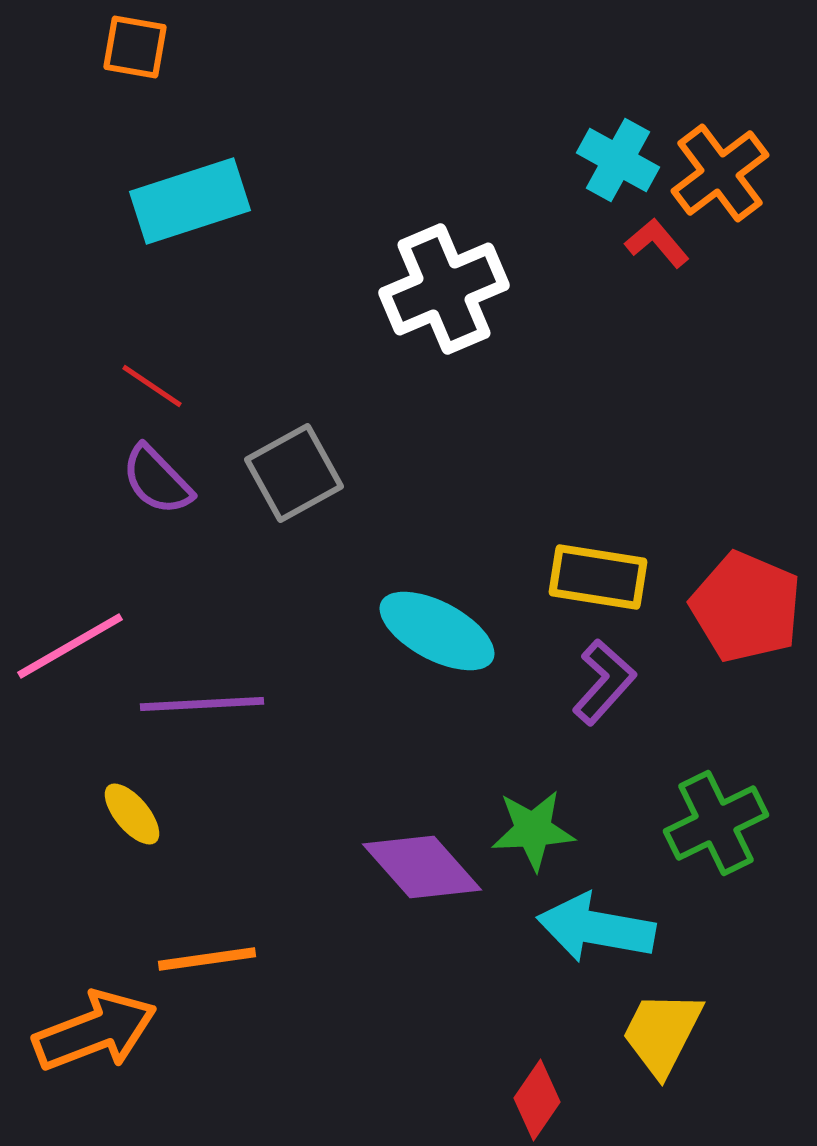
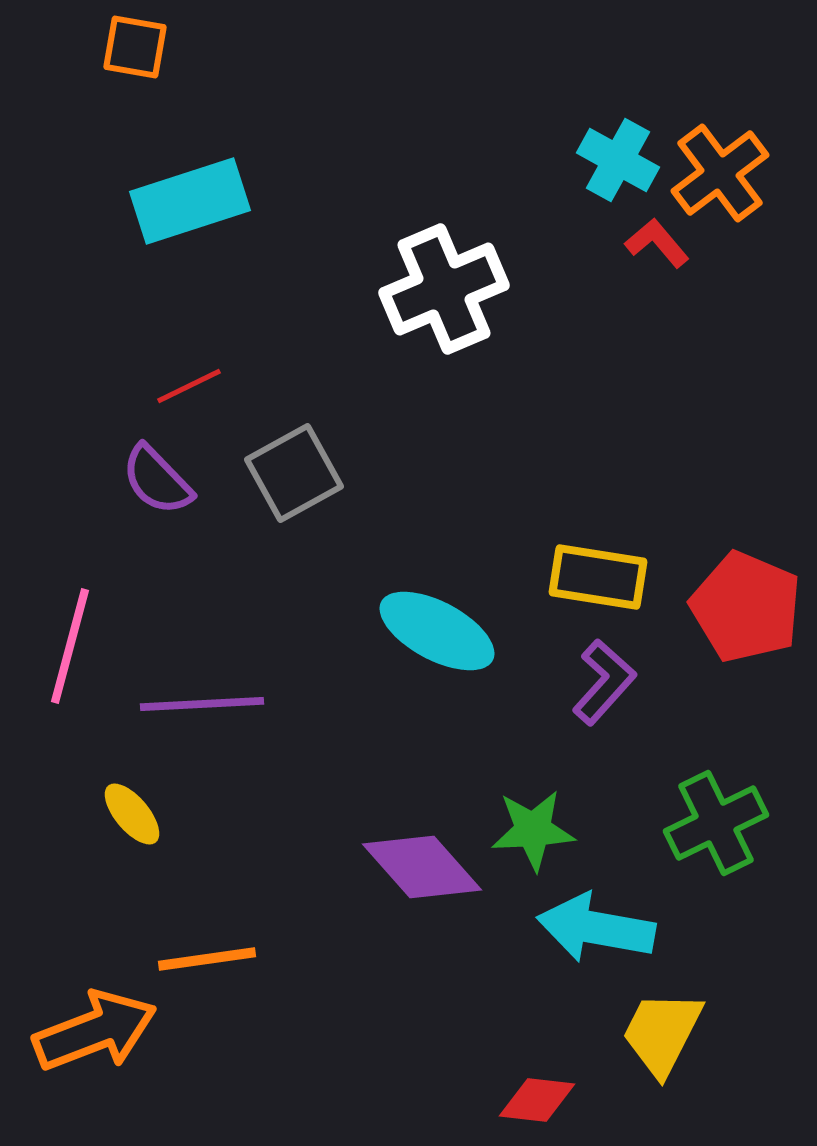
red line: moved 37 px right; rotated 60 degrees counterclockwise
pink line: rotated 45 degrees counterclockwise
red diamond: rotated 62 degrees clockwise
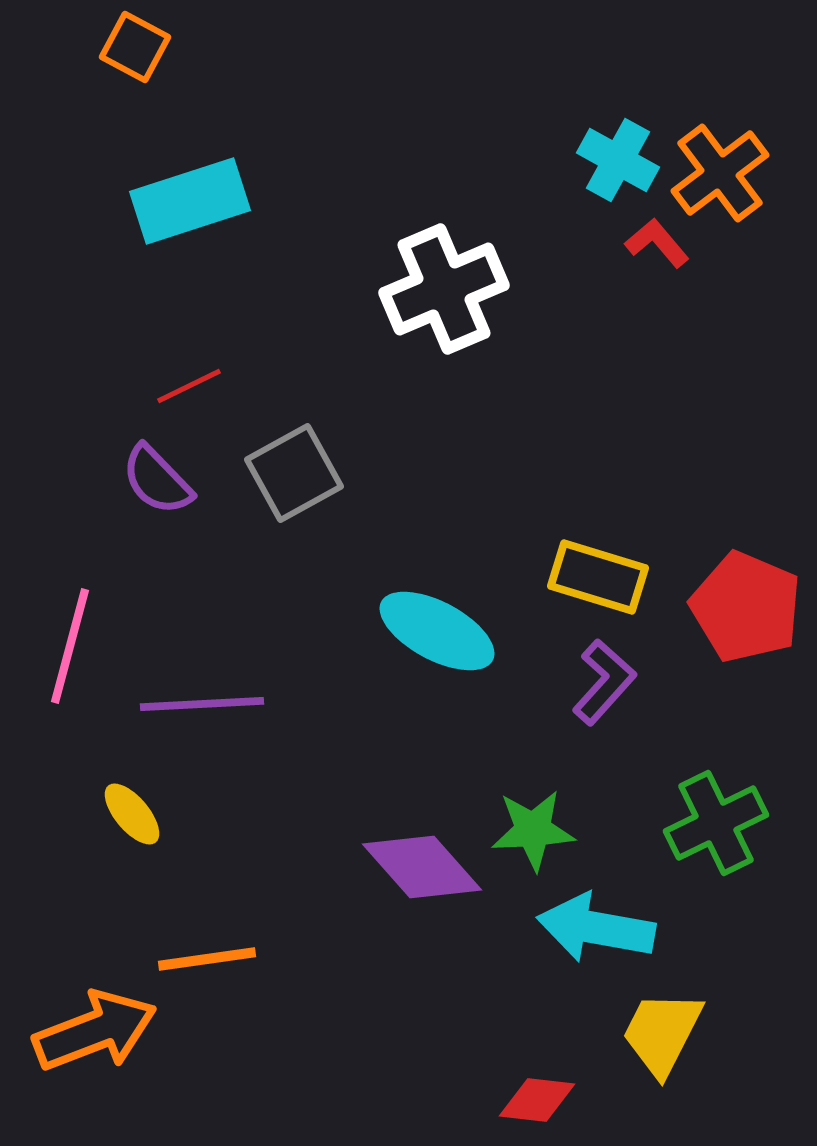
orange square: rotated 18 degrees clockwise
yellow rectangle: rotated 8 degrees clockwise
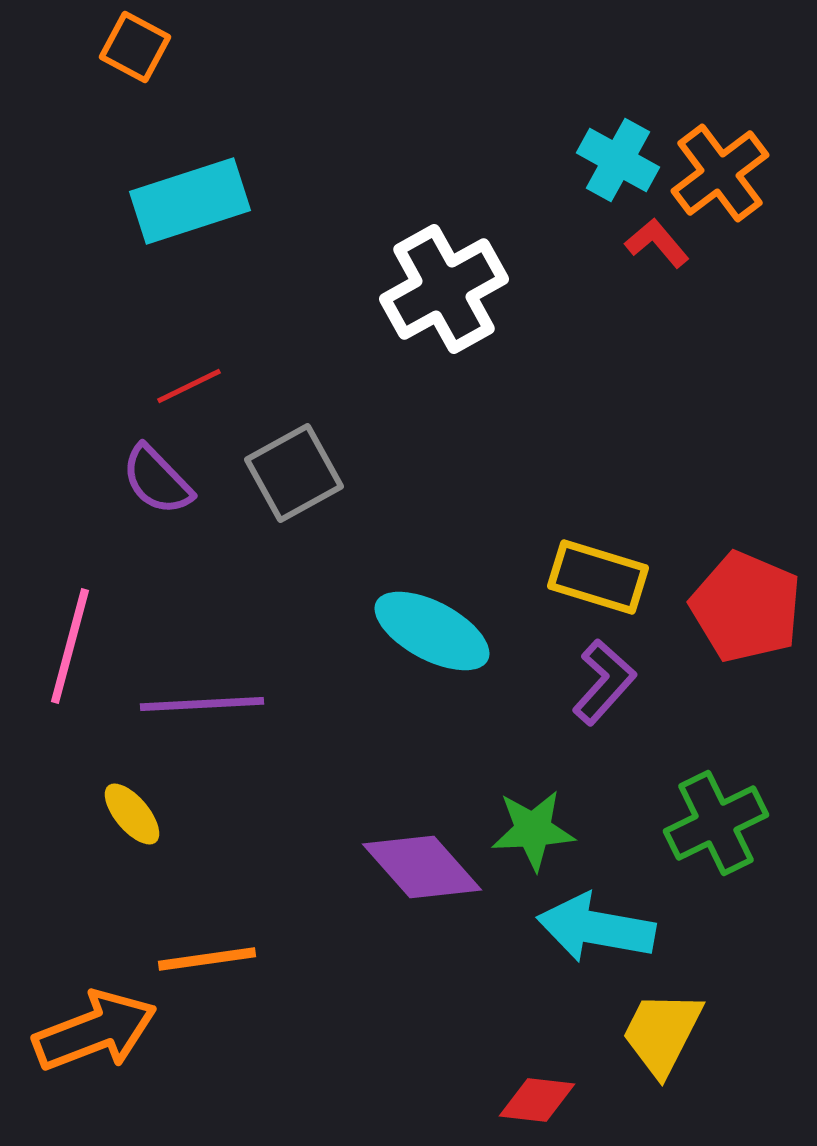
white cross: rotated 6 degrees counterclockwise
cyan ellipse: moved 5 px left
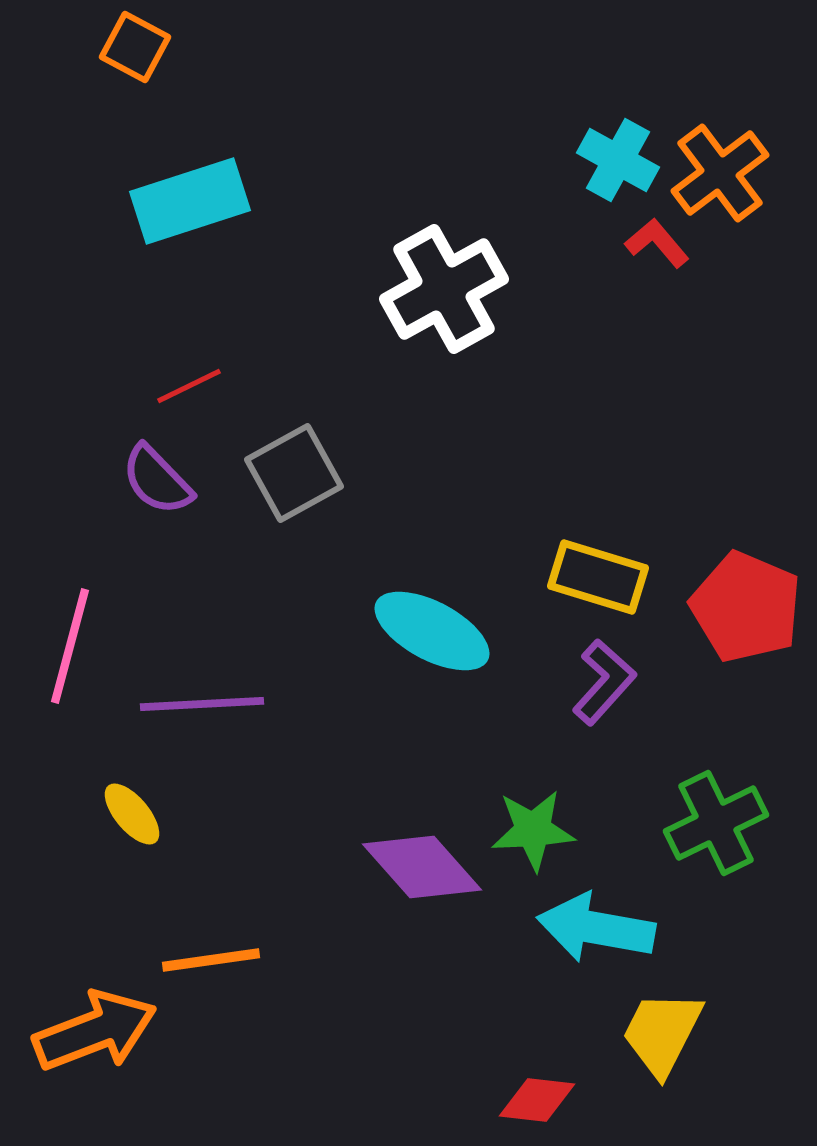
orange line: moved 4 px right, 1 px down
